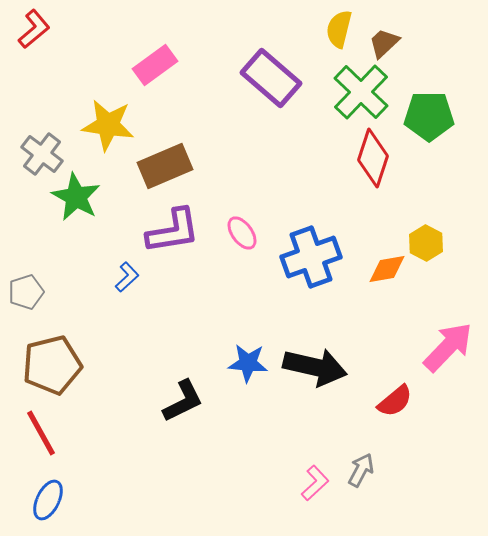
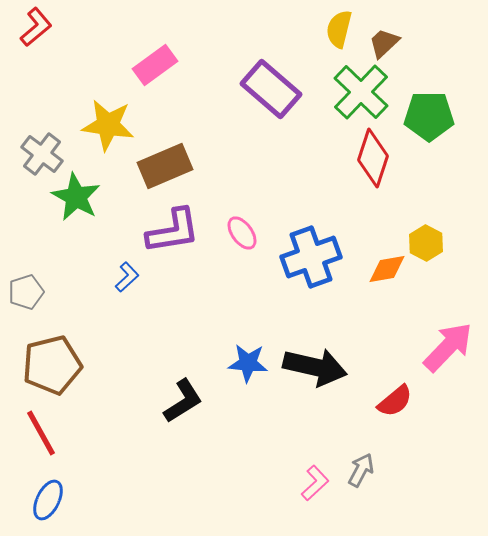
red L-shape: moved 2 px right, 2 px up
purple rectangle: moved 11 px down
black L-shape: rotated 6 degrees counterclockwise
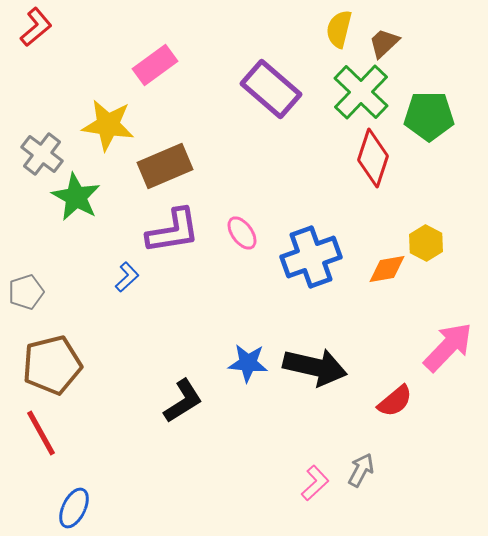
blue ellipse: moved 26 px right, 8 px down
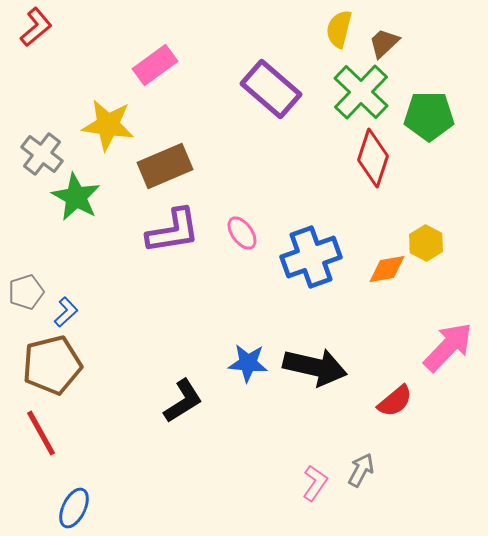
blue L-shape: moved 61 px left, 35 px down
pink L-shape: rotated 12 degrees counterclockwise
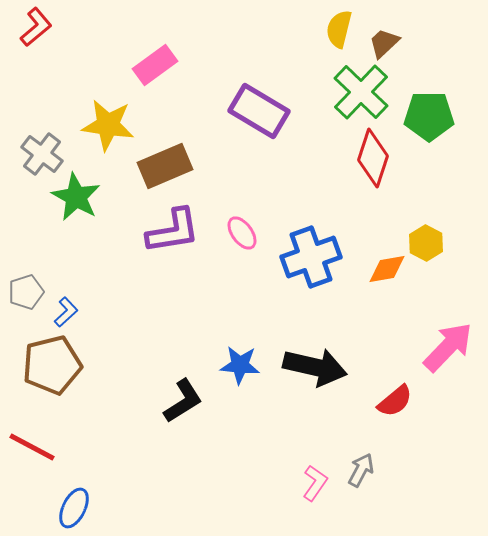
purple rectangle: moved 12 px left, 22 px down; rotated 10 degrees counterclockwise
blue star: moved 8 px left, 2 px down
red line: moved 9 px left, 14 px down; rotated 33 degrees counterclockwise
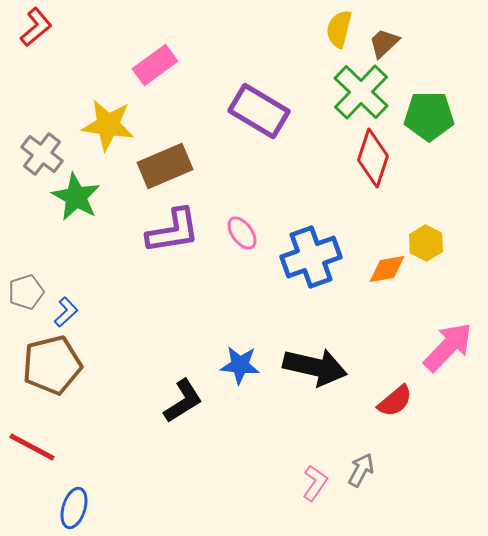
blue ellipse: rotated 9 degrees counterclockwise
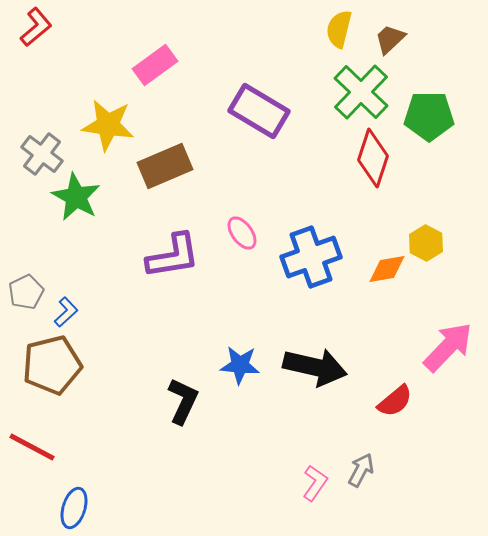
brown trapezoid: moved 6 px right, 4 px up
purple L-shape: moved 25 px down
gray pentagon: rotated 8 degrees counterclockwise
black L-shape: rotated 33 degrees counterclockwise
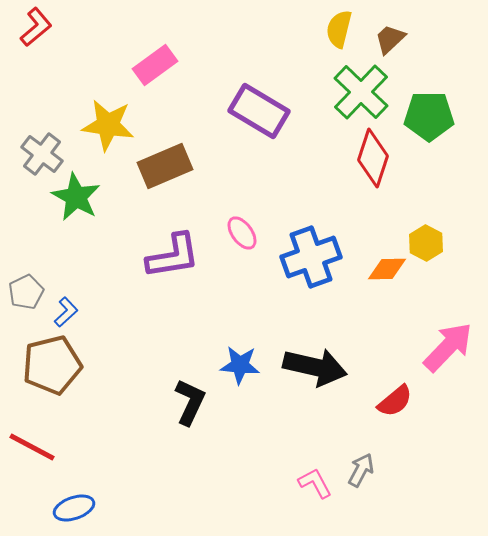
orange diamond: rotated 9 degrees clockwise
black L-shape: moved 7 px right, 1 px down
pink L-shape: rotated 63 degrees counterclockwise
blue ellipse: rotated 54 degrees clockwise
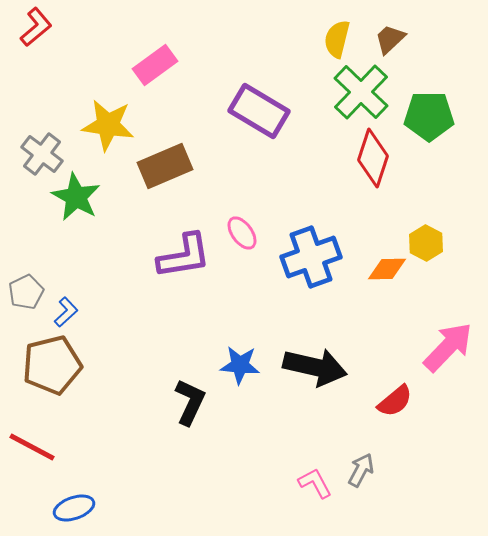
yellow semicircle: moved 2 px left, 10 px down
purple L-shape: moved 11 px right
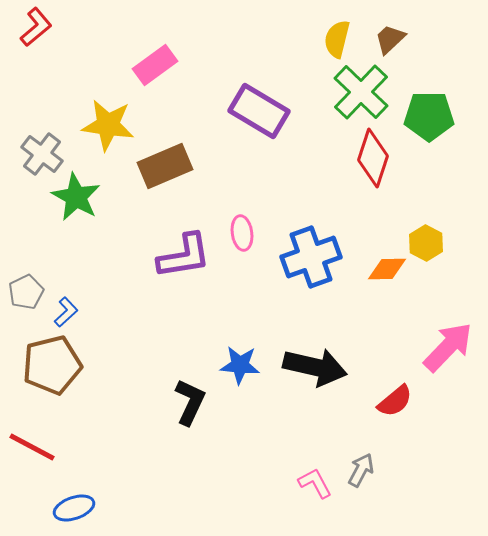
pink ellipse: rotated 28 degrees clockwise
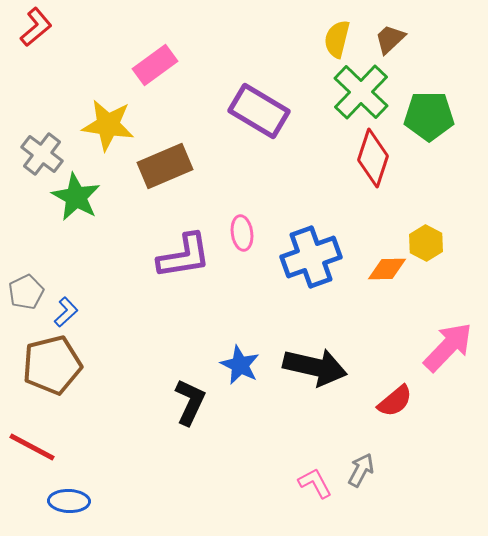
blue star: rotated 21 degrees clockwise
blue ellipse: moved 5 px left, 7 px up; rotated 21 degrees clockwise
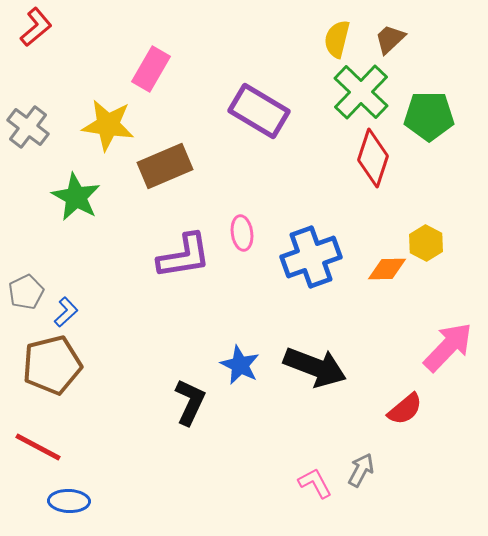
pink rectangle: moved 4 px left, 4 px down; rotated 24 degrees counterclockwise
gray cross: moved 14 px left, 27 px up
black arrow: rotated 8 degrees clockwise
red semicircle: moved 10 px right, 8 px down
red line: moved 6 px right
